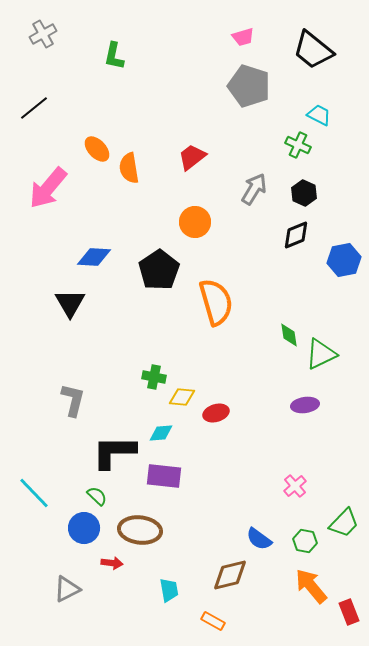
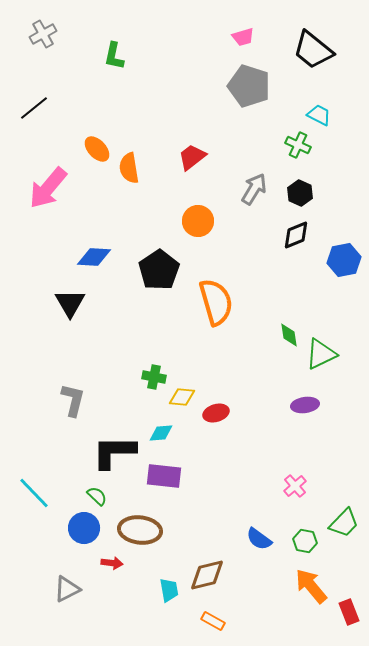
black hexagon at (304, 193): moved 4 px left
orange circle at (195, 222): moved 3 px right, 1 px up
brown diamond at (230, 575): moved 23 px left
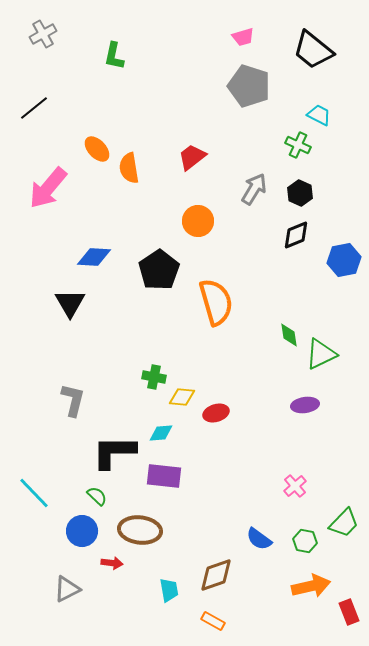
blue circle at (84, 528): moved 2 px left, 3 px down
brown diamond at (207, 575): moved 9 px right; rotated 6 degrees counterclockwise
orange arrow at (311, 586): rotated 117 degrees clockwise
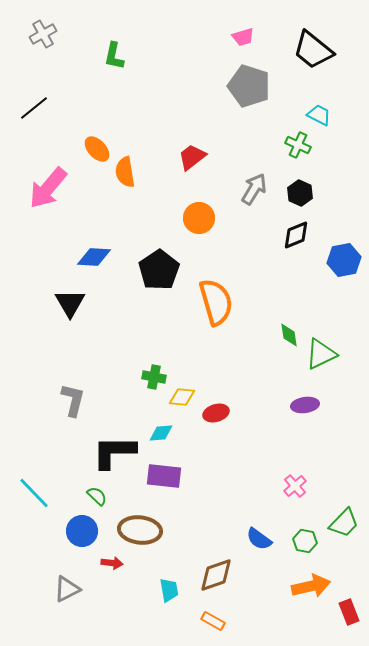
orange semicircle at (129, 168): moved 4 px left, 4 px down
orange circle at (198, 221): moved 1 px right, 3 px up
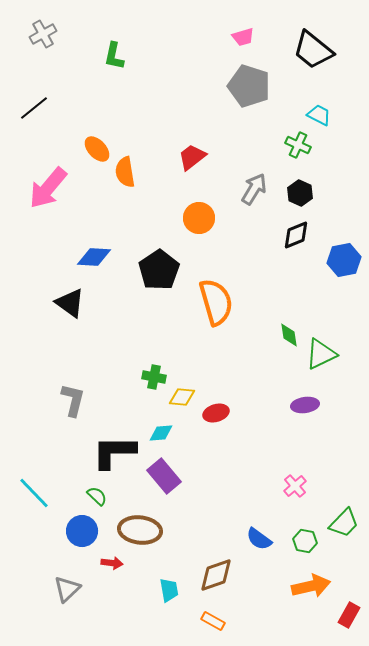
black triangle at (70, 303): rotated 24 degrees counterclockwise
purple rectangle at (164, 476): rotated 44 degrees clockwise
gray triangle at (67, 589): rotated 16 degrees counterclockwise
red rectangle at (349, 612): moved 3 px down; rotated 50 degrees clockwise
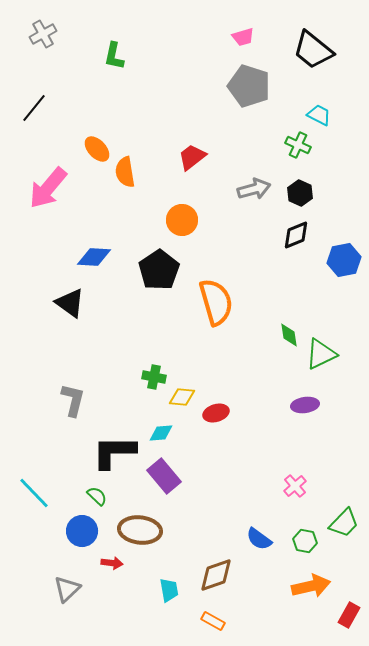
black line at (34, 108): rotated 12 degrees counterclockwise
gray arrow at (254, 189): rotated 44 degrees clockwise
orange circle at (199, 218): moved 17 px left, 2 px down
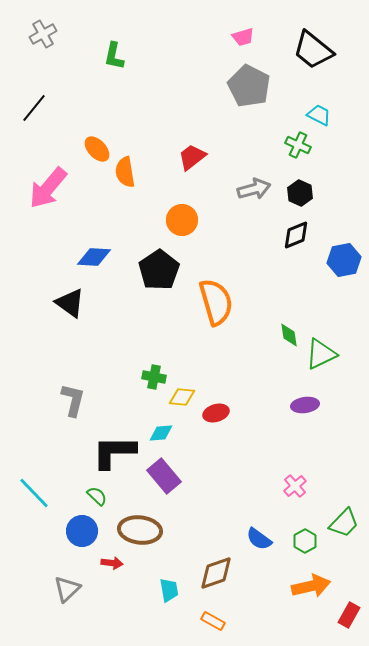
gray pentagon at (249, 86): rotated 9 degrees clockwise
green hexagon at (305, 541): rotated 20 degrees clockwise
brown diamond at (216, 575): moved 2 px up
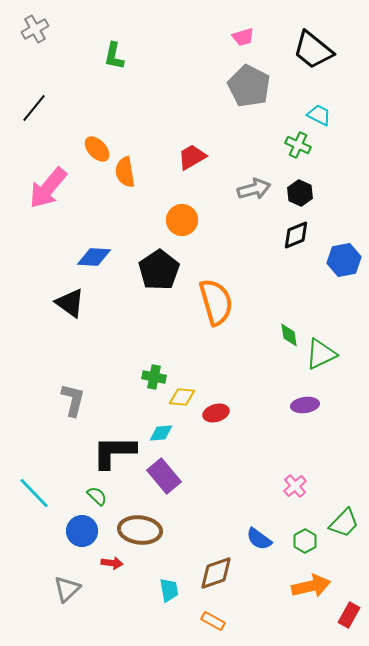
gray cross at (43, 34): moved 8 px left, 5 px up
red trapezoid at (192, 157): rotated 8 degrees clockwise
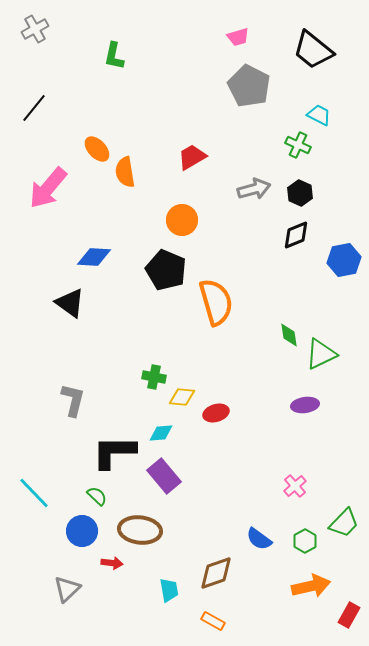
pink trapezoid at (243, 37): moved 5 px left
black pentagon at (159, 270): moved 7 px right; rotated 15 degrees counterclockwise
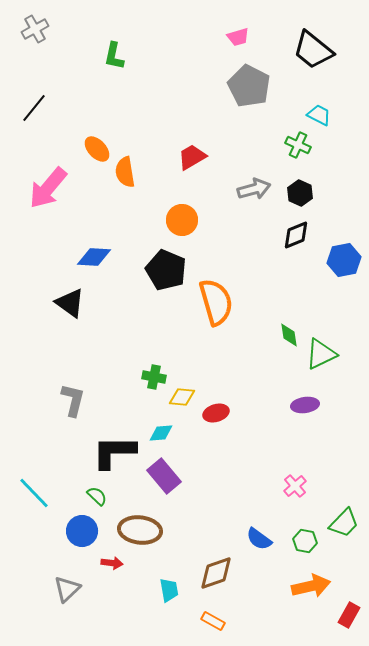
green hexagon at (305, 541): rotated 20 degrees counterclockwise
